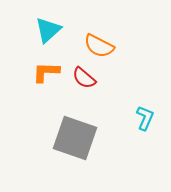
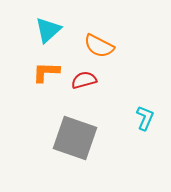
red semicircle: moved 2 px down; rotated 125 degrees clockwise
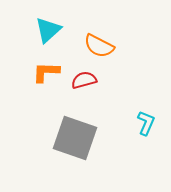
cyan L-shape: moved 1 px right, 5 px down
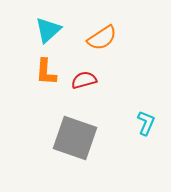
orange semicircle: moved 3 px right, 8 px up; rotated 60 degrees counterclockwise
orange L-shape: rotated 88 degrees counterclockwise
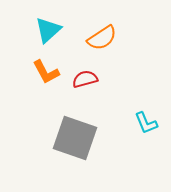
orange L-shape: rotated 32 degrees counterclockwise
red semicircle: moved 1 px right, 1 px up
cyan L-shape: rotated 135 degrees clockwise
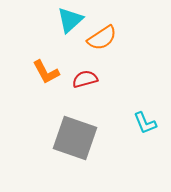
cyan triangle: moved 22 px right, 10 px up
cyan L-shape: moved 1 px left
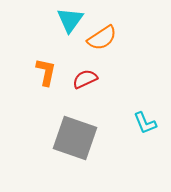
cyan triangle: rotated 12 degrees counterclockwise
orange L-shape: rotated 140 degrees counterclockwise
red semicircle: rotated 10 degrees counterclockwise
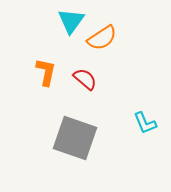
cyan triangle: moved 1 px right, 1 px down
red semicircle: rotated 65 degrees clockwise
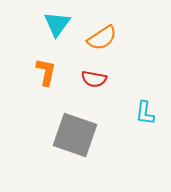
cyan triangle: moved 14 px left, 3 px down
red semicircle: moved 9 px right; rotated 150 degrees clockwise
cyan L-shape: moved 10 px up; rotated 30 degrees clockwise
gray square: moved 3 px up
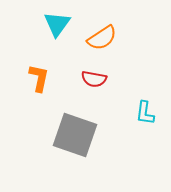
orange L-shape: moved 7 px left, 6 px down
